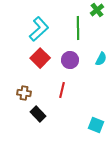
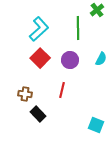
brown cross: moved 1 px right, 1 px down
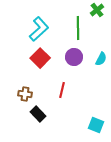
purple circle: moved 4 px right, 3 px up
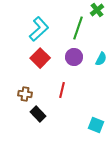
green line: rotated 20 degrees clockwise
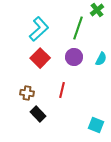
brown cross: moved 2 px right, 1 px up
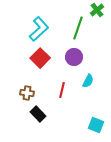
cyan semicircle: moved 13 px left, 22 px down
